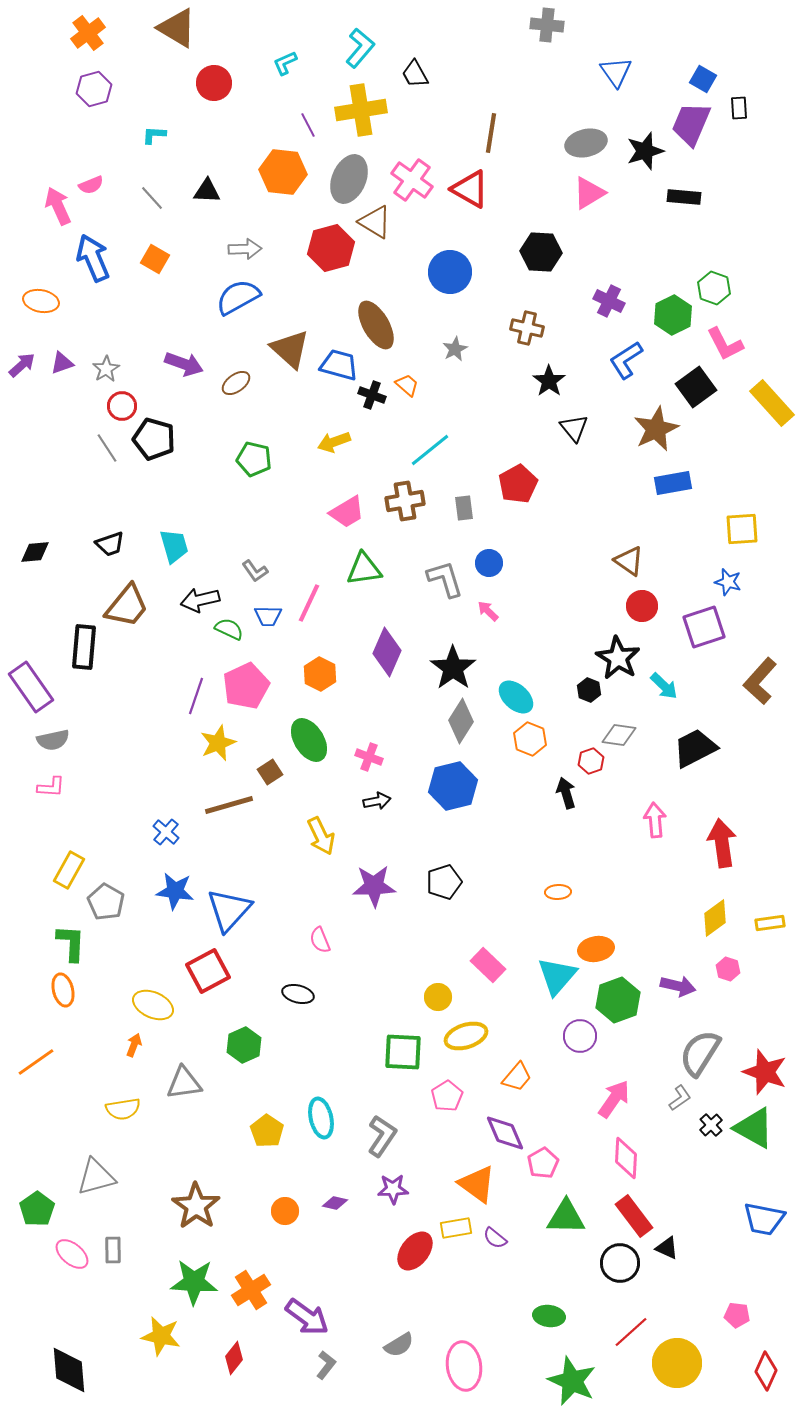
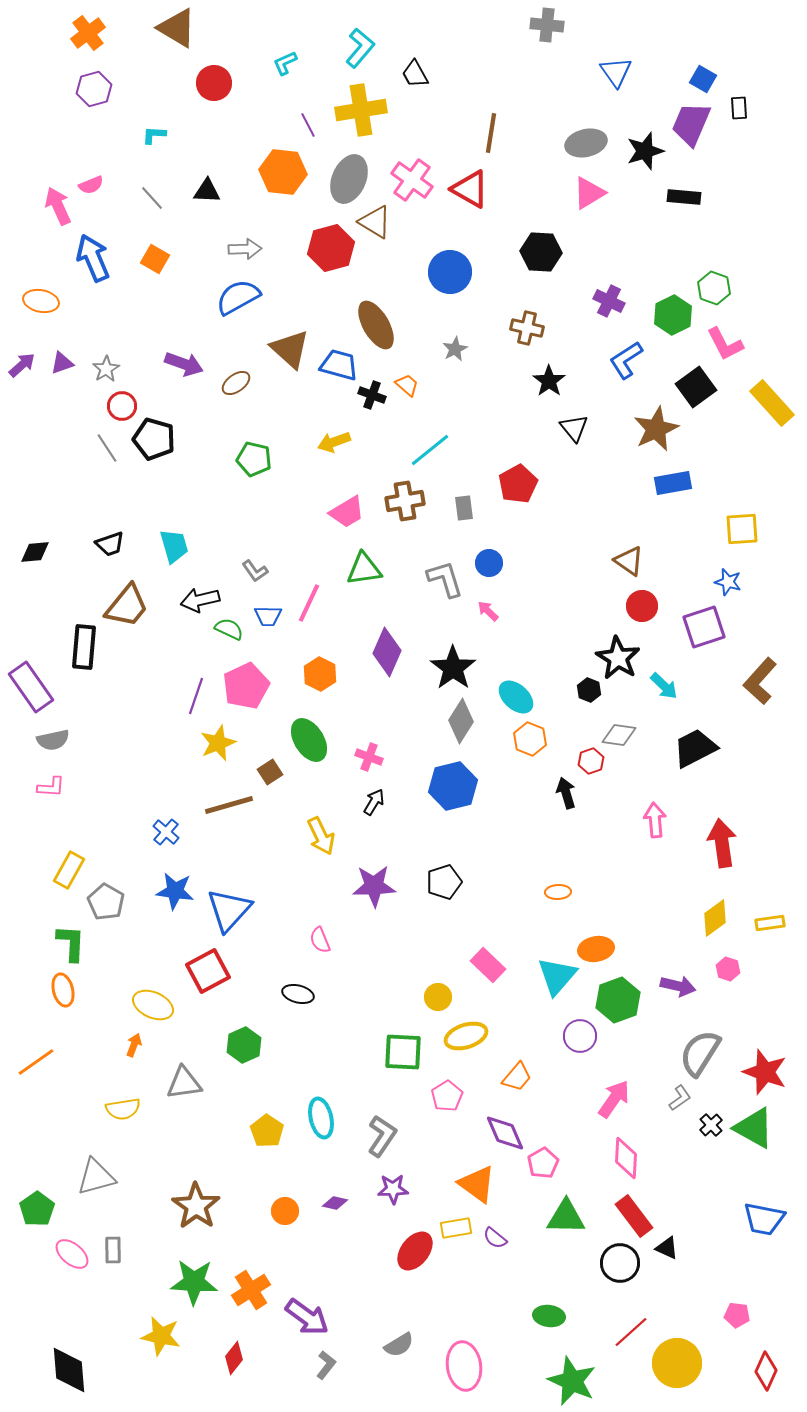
black arrow at (377, 801): moved 3 px left, 1 px down; rotated 48 degrees counterclockwise
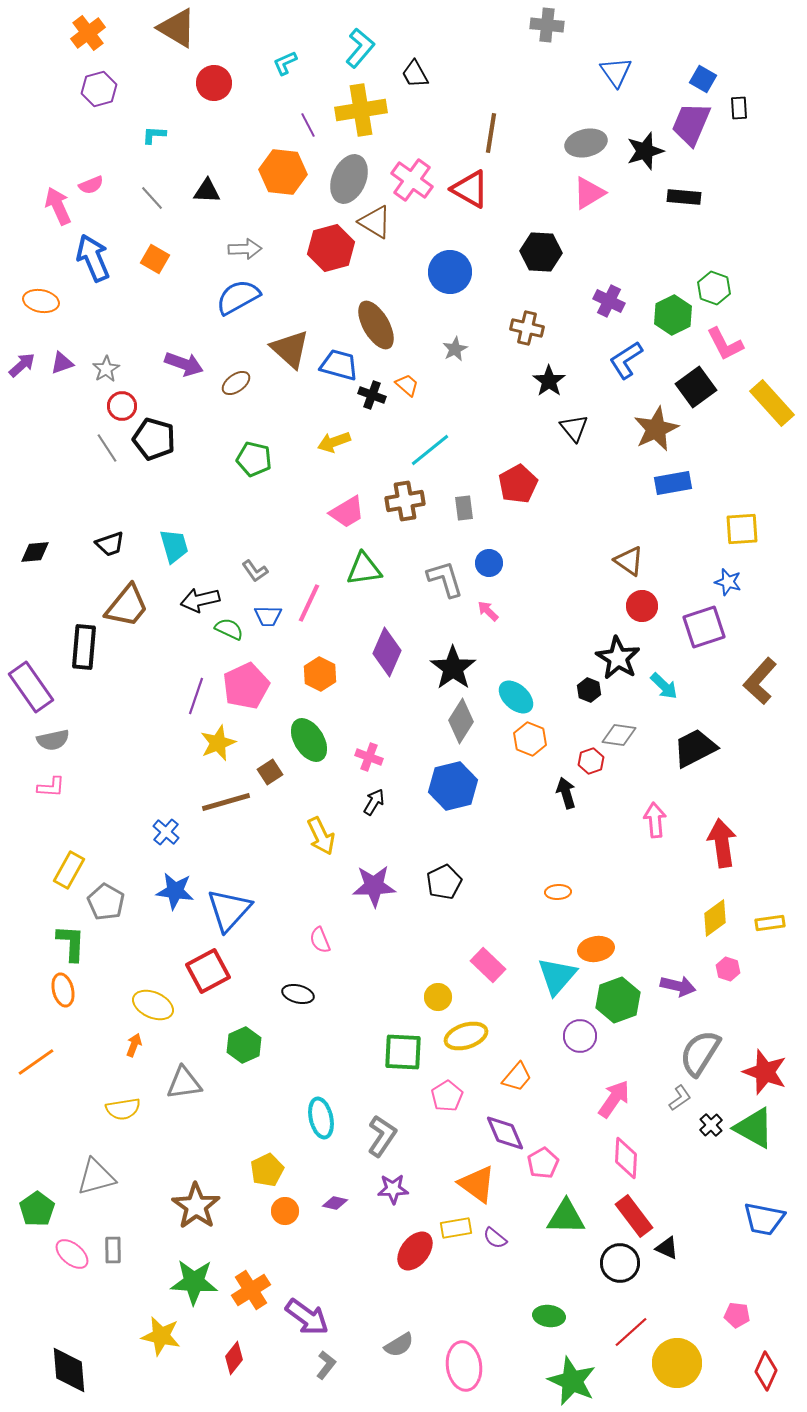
purple hexagon at (94, 89): moved 5 px right
brown line at (229, 805): moved 3 px left, 3 px up
black pentagon at (444, 882): rotated 8 degrees counterclockwise
yellow pentagon at (267, 1131): moved 39 px down; rotated 12 degrees clockwise
